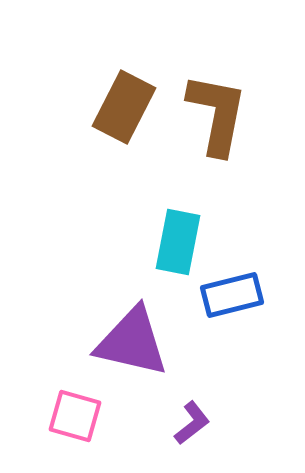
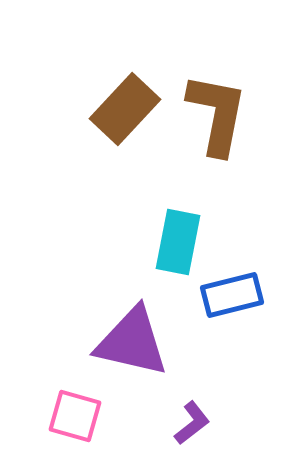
brown rectangle: moved 1 px right, 2 px down; rotated 16 degrees clockwise
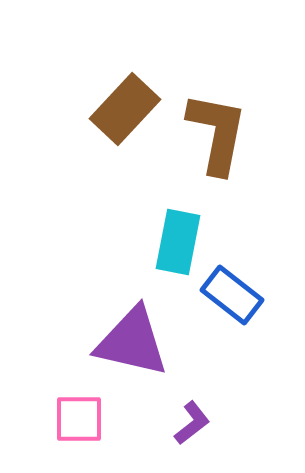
brown L-shape: moved 19 px down
blue rectangle: rotated 52 degrees clockwise
pink square: moved 4 px right, 3 px down; rotated 16 degrees counterclockwise
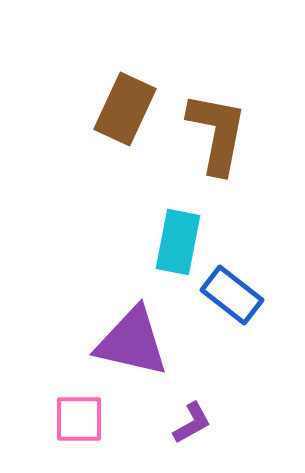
brown rectangle: rotated 18 degrees counterclockwise
purple L-shape: rotated 9 degrees clockwise
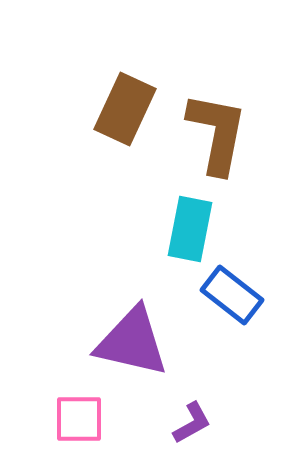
cyan rectangle: moved 12 px right, 13 px up
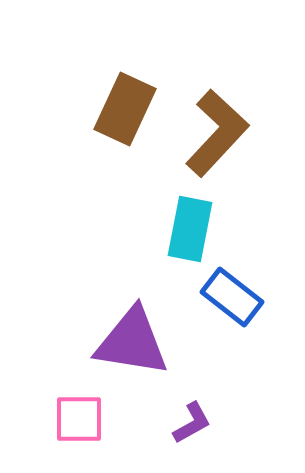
brown L-shape: rotated 32 degrees clockwise
blue rectangle: moved 2 px down
purple triangle: rotated 4 degrees counterclockwise
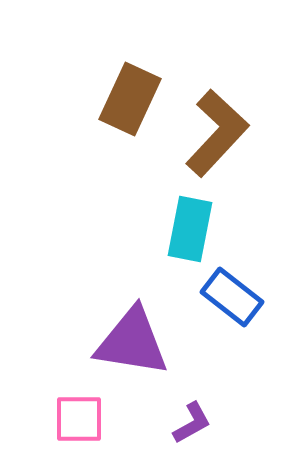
brown rectangle: moved 5 px right, 10 px up
